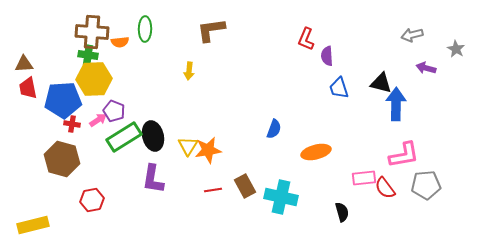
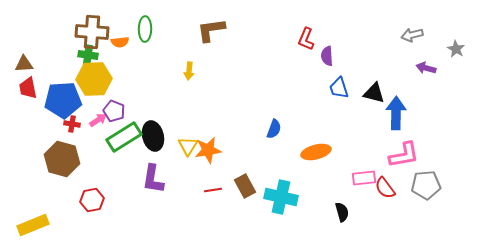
black triangle: moved 7 px left, 10 px down
blue arrow: moved 9 px down
yellow rectangle: rotated 8 degrees counterclockwise
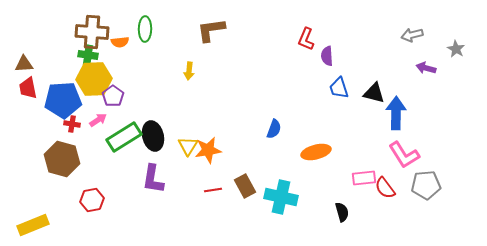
purple pentagon: moved 1 px left, 15 px up; rotated 15 degrees clockwise
pink L-shape: rotated 68 degrees clockwise
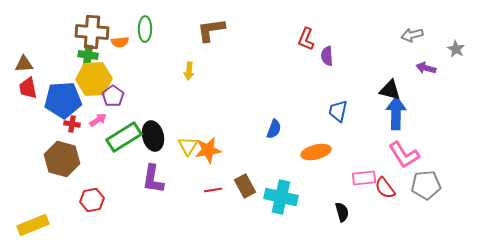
blue trapezoid: moved 1 px left, 23 px down; rotated 30 degrees clockwise
black triangle: moved 16 px right, 3 px up
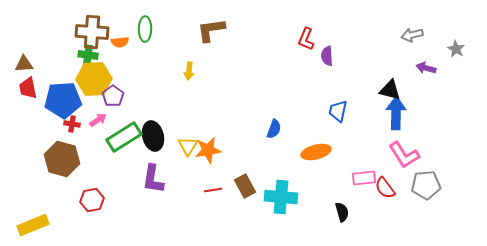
cyan cross: rotated 8 degrees counterclockwise
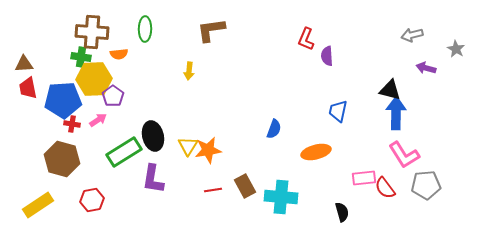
orange semicircle: moved 1 px left, 12 px down
green cross: moved 7 px left, 2 px down
green rectangle: moved 15 px down
yellow rectangle: moved 5 px right, 20 px up; rotated 12 degrees counterclockwise
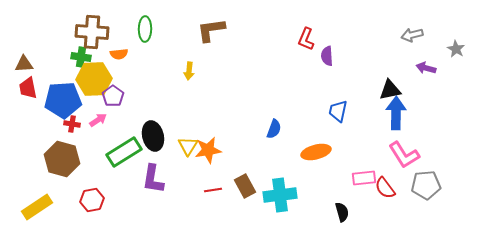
black triangle: rotated 25 degrees counterclockwise
cyan cross: moved 1 px left, 2 px up; rotated 12 degrees counterclockwise
yellow rectangle: moved 1 px left, 2 px down
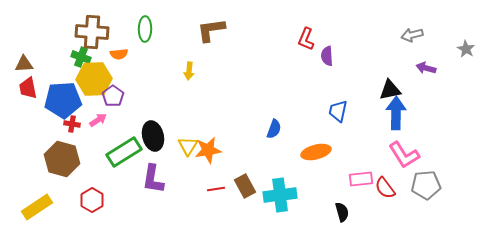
gray star: moved 10 px right
green cross: rotated 12 degrees clockwise
pink rectangle: moved 3 px left, 1 px down
red line: moved 3 px right, 1 px up
red hexagon: rotated 20 degrees counterclockwise
